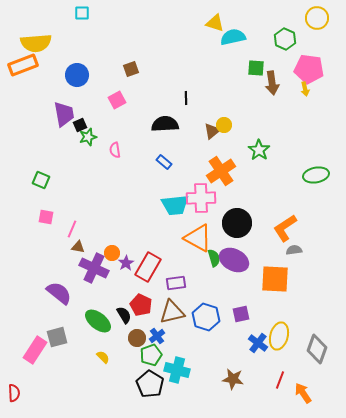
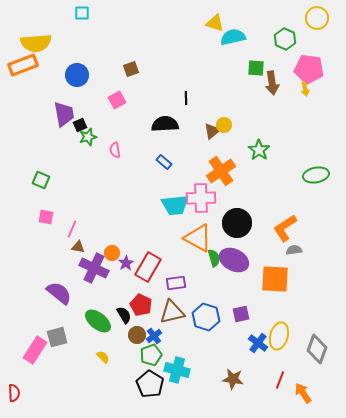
blue cross at (157, 336): moved 3 px left
brown circle at (137, 338): moved 3 px up
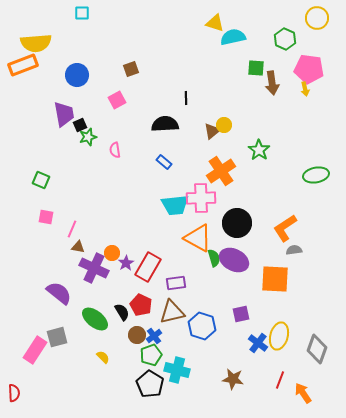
black semicircle at (124, 315): moved 2 px left, 3 px up
blue hexagon at (206, 317): moved 4 px left, 9 px down
green ellipse at (98, 321): moved 3 px left, 2 px up
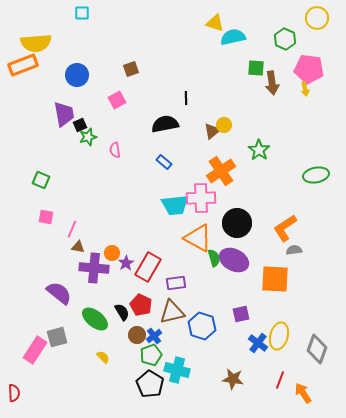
black semicircle at (165, 124): rotated 8 degrees counterclockwise
purple cross at (94, 268): rotated 20 degrees counterclockwise
